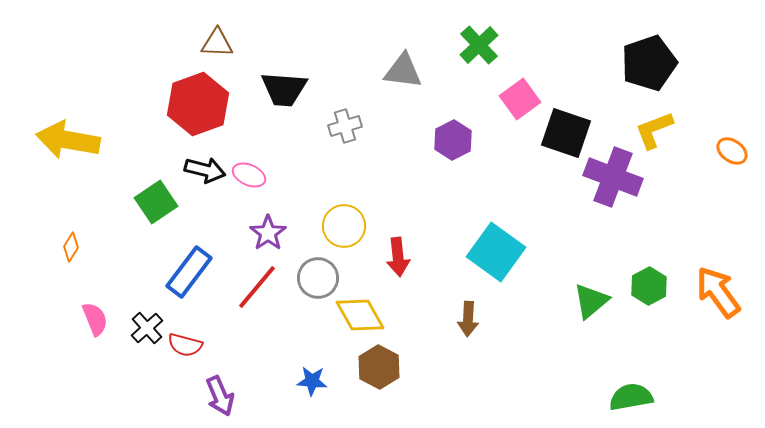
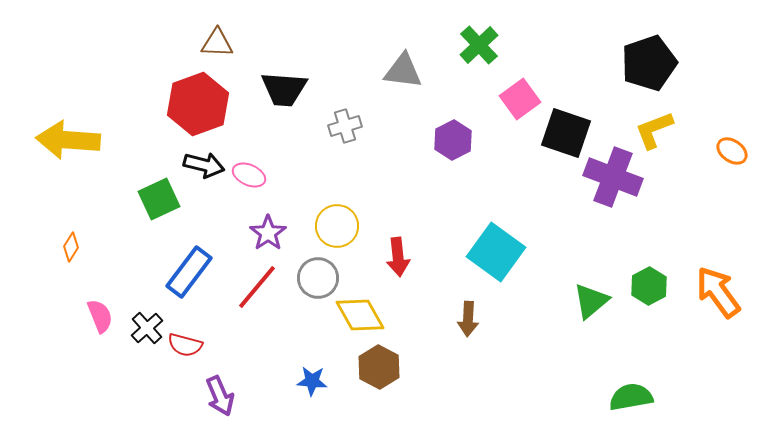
yellow arrow: rotated 6 degrees counterclockwise
black arrow: moved 1 px left, 5 px up
green square: moved 3 px right, 3 px up; rotated 9 degrees clockwise
yellow circle: moved 7 px left
pink semicircle: moved 5 px right, 3 px up
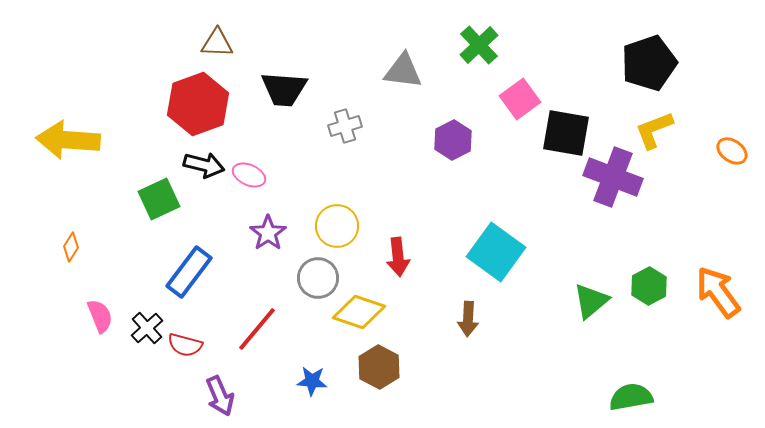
black square: rotated 9 degrees counterclockwise
red line: moved 42 px down
yellow diamond: moved 1 px left, 3 px up; rotated 42 degrees counterclockwise
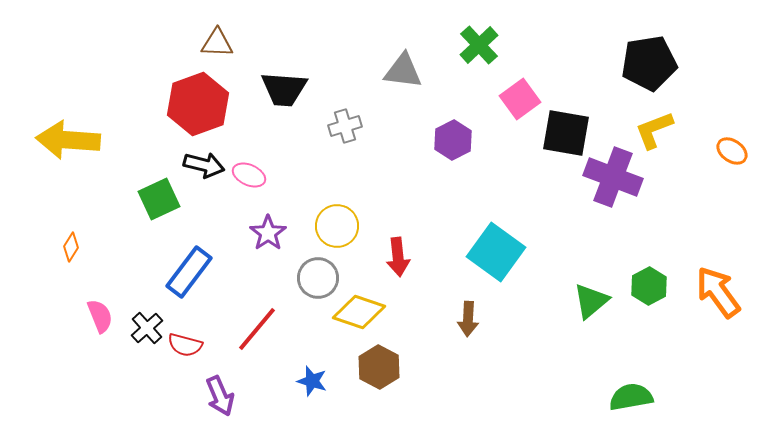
black pentagon: rotated 10 degrees clockwise
blue star: rotated 12 degrees clockwise
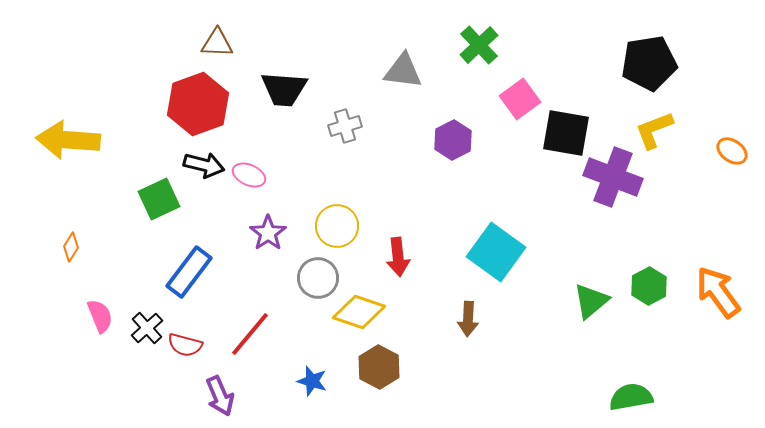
red line: moved 7 px left, 5 px down
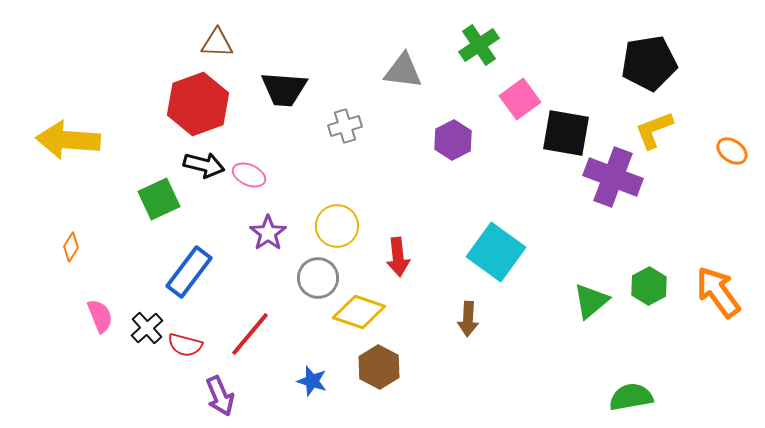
green cross: rotated 9 degrees clockwise
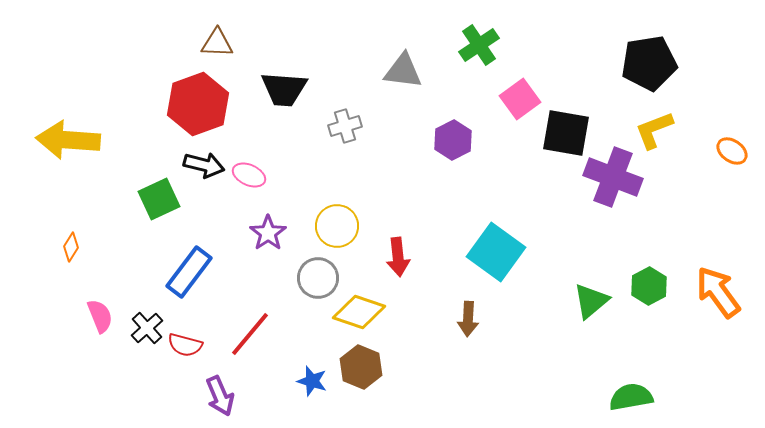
brown hexagon: moved 18 px left; rotated 6 degrees counterclockwise
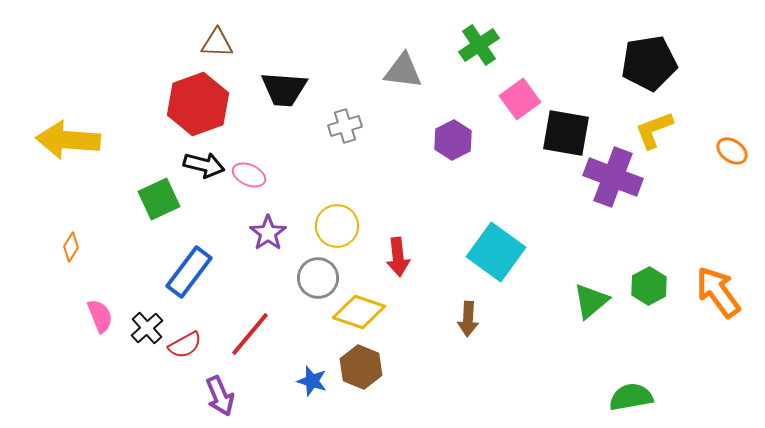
red semicircle: rotated 44 degrees counterclockwise
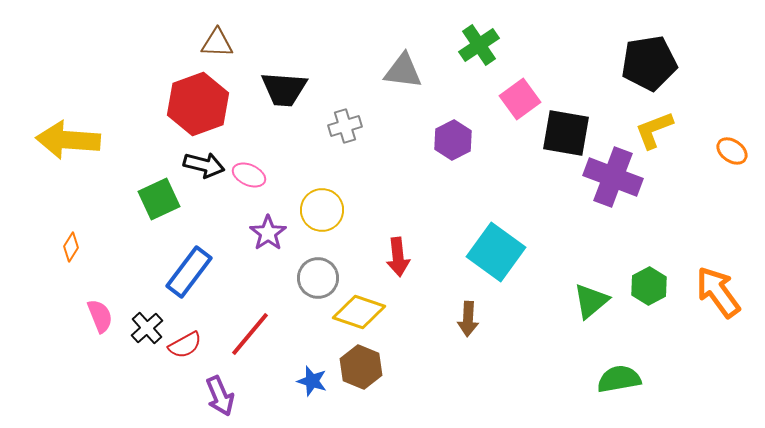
yellow circle: moved 15 px left, 16 px up
green semicircle: moved 12 px left, 18 px up
